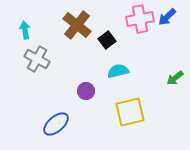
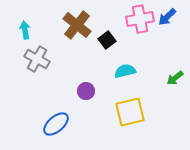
cyan semicircle: moved 7 px right
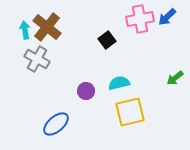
brown cross: moved 30 px left, 2 px down
cyan semicircle: moved 6 px left, 12 px down
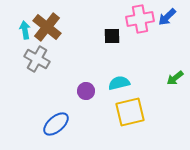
black square: moved 5 px right, 4 px up; rotated 36 degrees clockwise
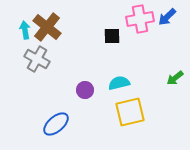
purple circle: moved 1 px left, 1 px up
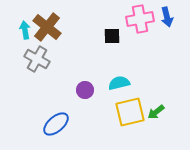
blue arrow: rotated 60 degrees counterclockwise
green arrow: moved 19 px left, 34 px down
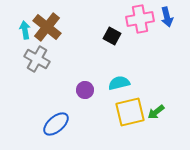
black square: rotated 30 degrees clockwise
